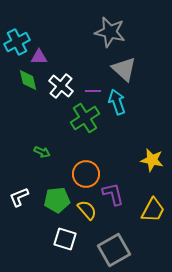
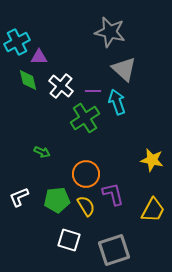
yellow semicircle: moved 1 px left, 4 px up; rotated 10 degrees clockwise
white square: moved 4 px right, 1 px down
gray square: rotated 12 degrees clockwise
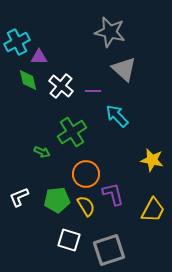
cyan arrow: moved 14 px down; rotated 25 degrees counterclockwise
green cross: moved 13 px left, 14 px down
gray square: moved 5 px left
